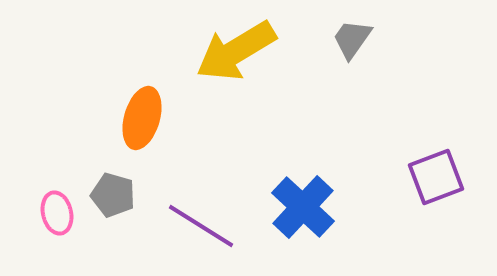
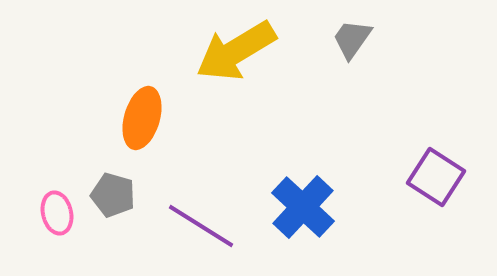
purple square: rotated 36 degrees counterclockwise
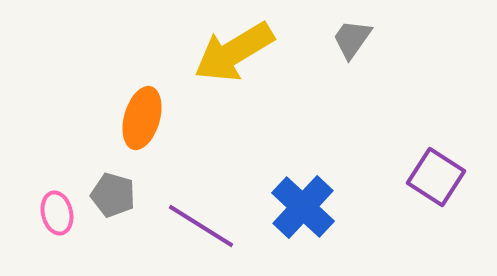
yellow arrow: moved 2 px left, 1 px down
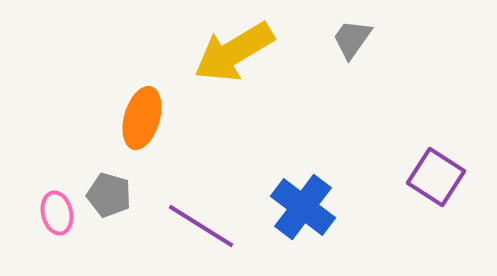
gray pentagon: moved 4 px left
blue cross: rotated 6 degrees counterclockwise
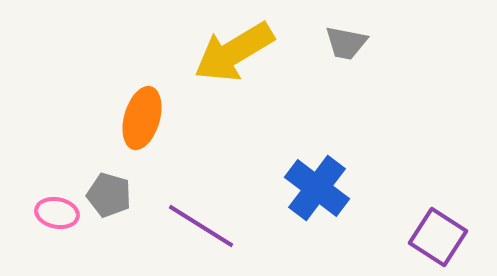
gray trapezoid: moved 6 px left, 4 px down; rotated 114 degrees counterclockwise
purple square: moved 2 px right, 60 px down
blue cross: moved 14 px right, 19 px up
pink ellipse: rotated 66 degrees counterclockwise
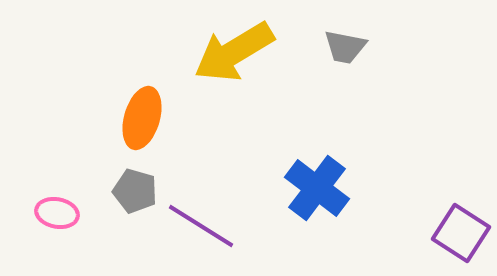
gray trapezoid: moved 1 px left, 4 px down
gray pentagon: moved 26 px right, 4 px up
purple square: moved 23 px right, 4 px up
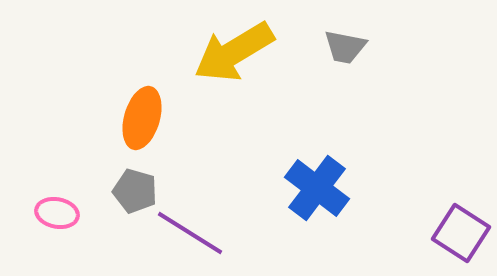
purple line: moved 11 px left, 7 px down
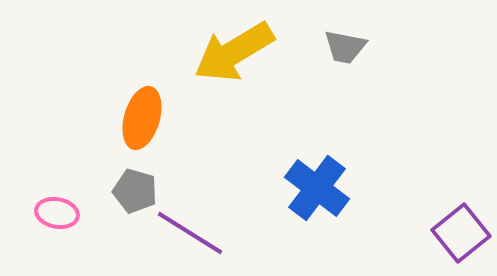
purple square: rotated 18 degrees clockwise
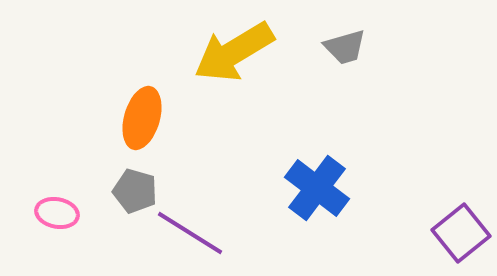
gray trapezoid: rotated 27 degrees counterclockwise
